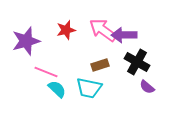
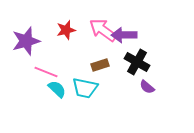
cyan trapezoid: moved 4 px left
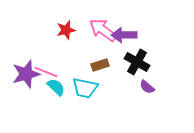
purple star: moved 33 px down
cyan semicircle: moved 1 px left, 2 px up
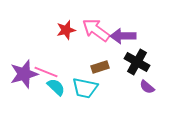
pink arrow: moved 7 px left
purple arrow: moved 1 px left, 1 px down
brown rectangle: moved 2 px down
purple star: moved 2 px left
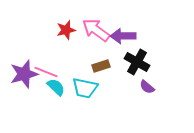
brown rectangle: moved 1 px right, 1 px up
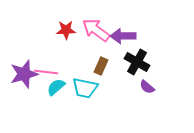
red star: rotated 12 degrees clockwise
brown rectangle: rotated 48 degrees counterclockwise
pink line: rotated 15 degrees counterclockwise
cyan semicircle: rotated 84 degrees counterclockwise
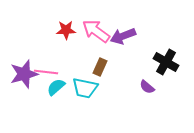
pink arrow: moved 1 px down
purple arrow: rotated 20 degrees counterclockwise
black cross: moved 29 px right
brown rectangle: moved 1 px left, 1 px down
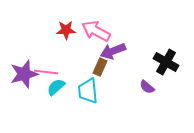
pink arrow: rotated 8 degrees counterclockwise
purple arrow: moved 10 px left, 15 px down
cyan trapezoid: moved 3 px right, 3 px down; rotated 72 degrees clockwise
